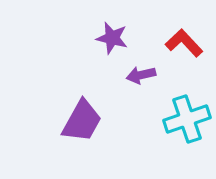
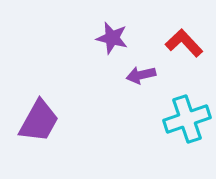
purple trapezoid: moved 43 px left
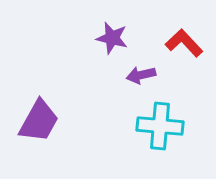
cyan cross: moved 27 px left, 7 px down; rotated 24 degrees clockwise
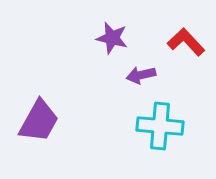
red L-shape: moved 2 px right, 1 px up
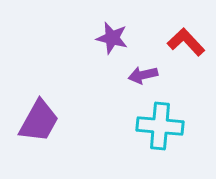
purple arrow: moved 2 px right
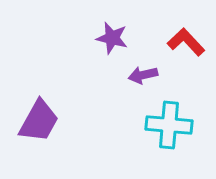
cyan cross: moved 9 px right, 1 px up
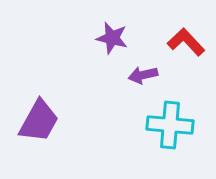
cyan cross: moved 1 px right
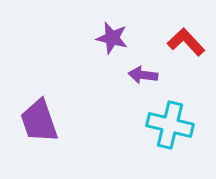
purple arrow: rotated 20 degrees clockwise
purple trapezoid: rotated 132 degrees clockwise
cyan cross: rotated 9 degrees clockwise
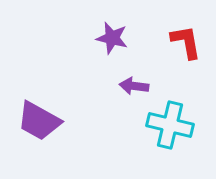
red L-shape: rotated 33 degrees clockwise
purple arrow: moved 9 px left, 11 px down
purple trapezoid: rotated 42 degrees counterclockwise
